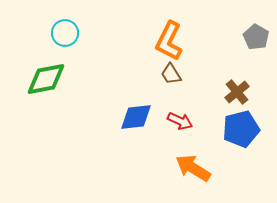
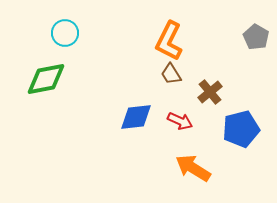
brown cross: moved 27 px left
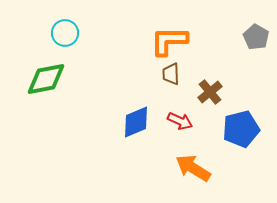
orange L-shape: rotated 63 degrees clockwise
brown trapezoid: rotated 30 degrees clockwise
blue diamond: moved 5 px down; rotated 16 degrees counterclockwise
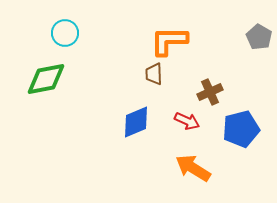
gray pentagon: moved 3 px right
brown trapezoid: moved 17 px left
brown cross: rotated 15 degrees clockwise
red arrow: moved 7 px right
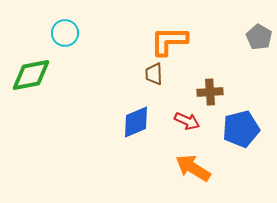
green diamond: moved 15 px left, 4 px up
brown cross: rotated 20 degrees clockwise
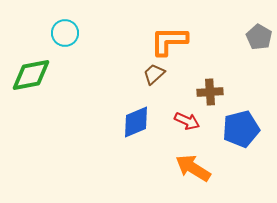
brown trapezoid: rotated 50 degrees clockwise
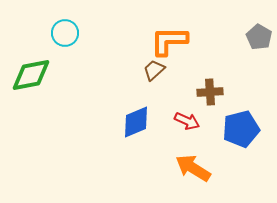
brown trapezoid: moved 4 px up
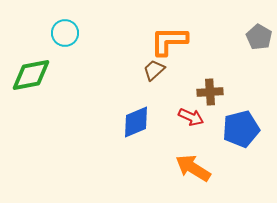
red arrow: moved 4 px right, 4 px up
